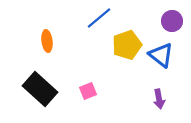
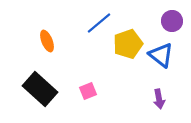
blue line: moved 5 px down
orange ellipse: rotated 15 degrees counterclockwise
yellow pentagon: moved 1 px right, 1 px up
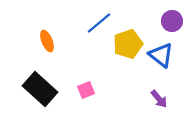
pink square: moved 2 px left, 1 px up
purple arrow: rotated 30 degrees counterclockwise
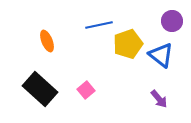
blue line: moved 2 px down; rotated 28 degrees clockwise
pink square: rotated 18 degrees counterclockwise
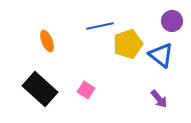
blue line: moved 1 px right, 1 px down
pink square: rotated 18 degrees counterclockwise
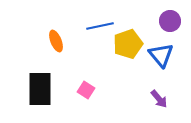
purple circle: moved 2 px left
orange ellipse: moved 9 px right
blue triangle: rotated 12 degrees clockwise
black rectangle: rotated 48 degrees clockwise
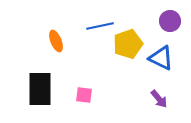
blue triangle: moved 3 px down; rotated 24 degrees counterclockwise
pink square: moved 2 px left, 5 px down; rotated 24 degrees counterclockwise
